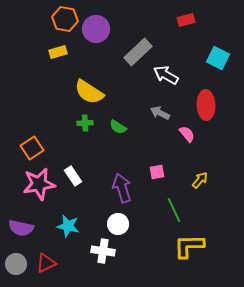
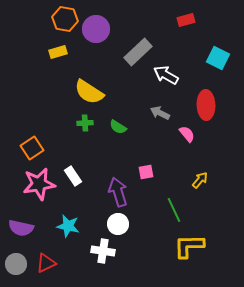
pink square: moved 11 px left
purple arrow: moved 4 px left, 4 px down
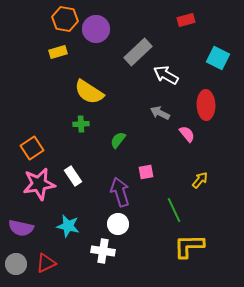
green cross: moved 4 px left, 1 px down
green semicircle: moved 13 px down; rotated 96 degrees clockwise
purple arrow: moved 2 px right
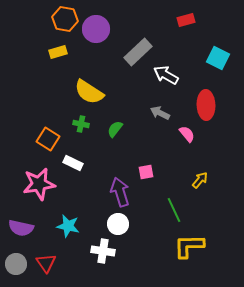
green cross: rotated 14 degrees clockwise
green semicircle: moved 3 px left, 11 px up
orange square: moved 16 px right, 9 px up; rotated 25 degrees counterclockwise
white rectangle: moved 13 px up; rotated 30 degrees counterclockwise
red triangle: rotated 40 degrees counterclockwise
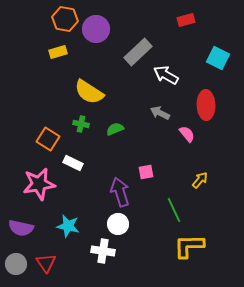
green semicircle: rotated 30 degrees clockwise
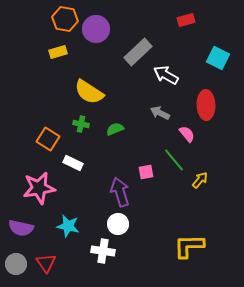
pink star: moved 4 px down
green line: moved 50 px up; rotated 15 degrees counterclockwise
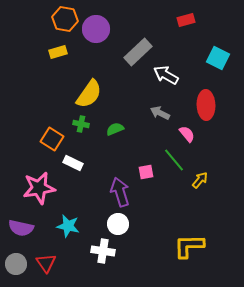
yellow semicircle: moved 2 px down; rotated 88 degrees counterclockwise
orange square: moved 4 px right
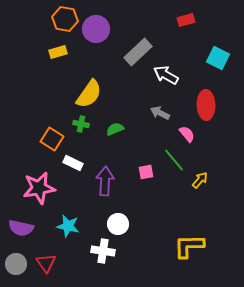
purple arrow: moved 15 px left, 11 px up; rotated 20 degrees clockwise
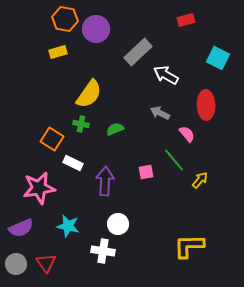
purple semicircle: rotated 35 degrees counterclockwise
